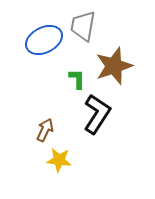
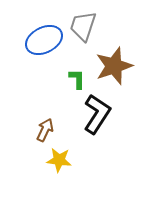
gray trapezoid: rotated 8 degrees clockwise
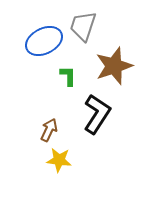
blue ellipse: moved 1 px down
green L-shape: moved 9 px left, 3 px up
brown arrow: moved 4 px right
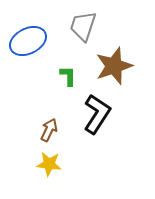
blue ellipse: moved 16 px left
yellow star: moved 10 px left, 4 px down
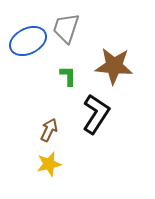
gray trapezoid: moved 17 px left, 2 px down
brown star: rotated 24 degrees clockwise
black L-shape: moved 1 px left
yellow star: rotated 20 degrees counterclockwise
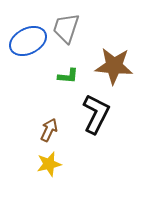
green L-shape: rotated 95 degrees clockwise
black L-shape: rotated 6 degrees counterclockwise
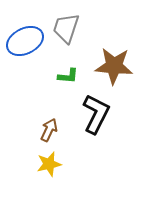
blue ellipse: moved 3 px left
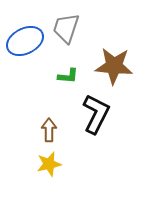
brown arrow: rotated 25 degrees counterclockwise
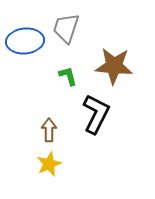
blue ellipse: rotated 21 degrees clockwise
green L-shape: rotated 110 degrees counterclockwise
yellow star: rotated 10 degrees counterclockwise
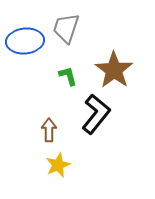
brown star: moved 4 px down; rotated 30 degrees clockwise
black L-shape: rotated 12 degrees clockwise
yellow star: moved 9 px right, 1 px down
